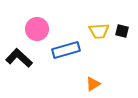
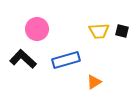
blue rectangle: moved 10 px down
black L-shape: moved 4 px right, 1 px down
orange triangle: moved 1 px right, 2 px up
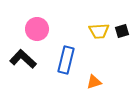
black square: rotated 32 degrees counterclockwise
blue rectangle: rotated 60 degrees counterclockwise
orange triangle: rotated 14 degrees clockwise
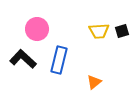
blue rectangle: moved 7 px left
orange triangle: rotated 21 degrees counterclockwise
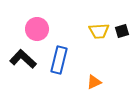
orange triangle: rotated 14 degrees clockwise
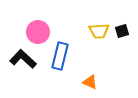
pink circle: moved 1 px right, 3 px down
blue rectangle: moved 1 px right, 4 px up
orange triangle: moved 4 px left; rotated 49 degrees clockwise
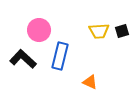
pink circle: moved 1 px right, 2 px up
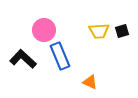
pink circle: moved 5 px right
blue rectangle: rotated 36 degrees counterclockwise
